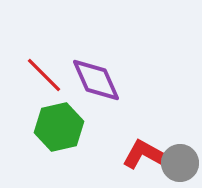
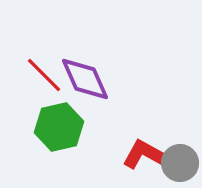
purple diamond: moved 11 px left, 1 px up
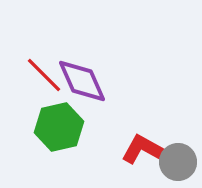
purple diamond: moved 3 px left, 2 px down
red L-shape: moved 1 px left, 5 px up
gray circle: moved 2 px left, 1 px up
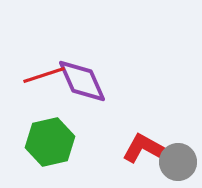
red line: rotated 63 degrees counterclockwise
green hexagon: moved 9 px left, 15 px down
red L-shape: moved 1 px right, 1 px up
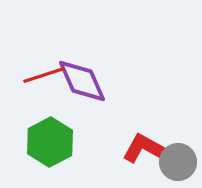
green hexagon: rotated 15 degrees counterclockwise
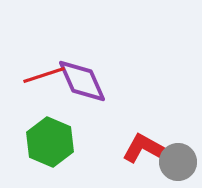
green hexagon: rotated 9 degrees counterclockwise
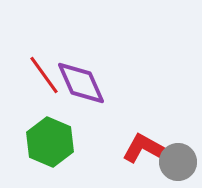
red line: rotated 72 degrees clockwise
purple diamond: moved 1 px left, 2 px down
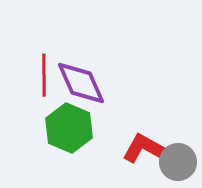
red line: rotated 36 degrees clockwise
green hexagon: moved 19 px right, 14 px up
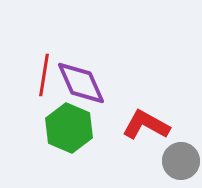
red line: rotated 9 degrees clockwise
red L-shape: moved 24 px up
gray circle: moved 3 px right, 1 px up
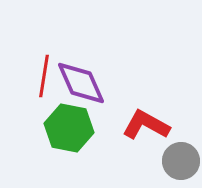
red line: moved 1 px down
green hexagon: rotated 12 degrees counterclockwise
